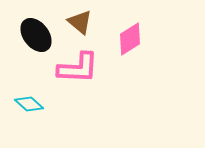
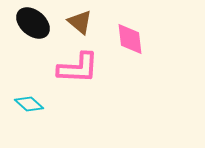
black ellipse: moved 3 px left, 12 px up; rotated 12 degrees counterclockwise
pink diamond: rotated 64 degrees counterclockwise
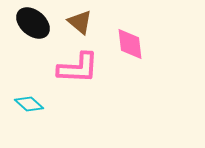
pink diamond: moved 5 px down
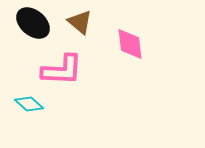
pink L-shape: moved 16 px left, 2 px down
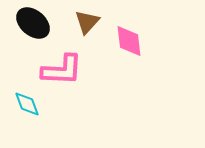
brown triangle: moved 7 px right; rotated 32 degrees clockwise
pink diamond: moved 1 px left, 3 px up
cyan diamond: moved 2 px left; rotated 28 degrees clockwise
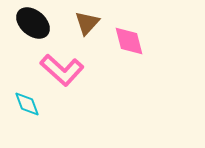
brown triangle: moved 1 px down
pink diamond: rotated 8 degrees counterclockwise
pink L-shape: rotated 39 degrees clockwise
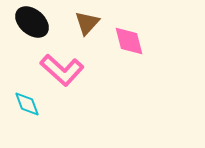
black ellipse: moved 1 px left, 1 px up
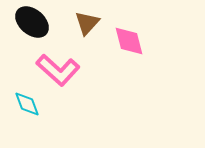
pink L-shape: moved 4 px left
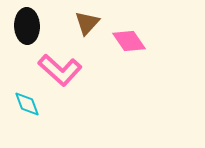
black ellipse: moved 5 px left, 4 px down; rotated 48 degrees clockwise
pink diamond: rotated 20 degrees counterclockwise
pink L-shape: moved 2 px right
